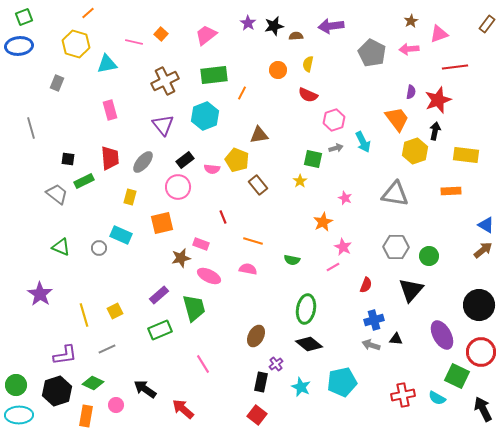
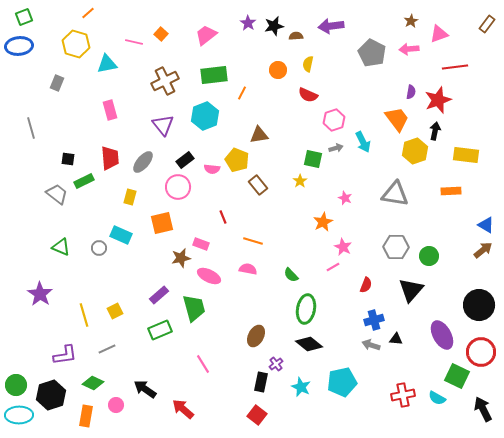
green semicircle at (292, 260): moved 1 px left, 15 px down; rotated 35 degrees clockwise
black hexagon at (57, 391): moved 6 px left, 4 px down
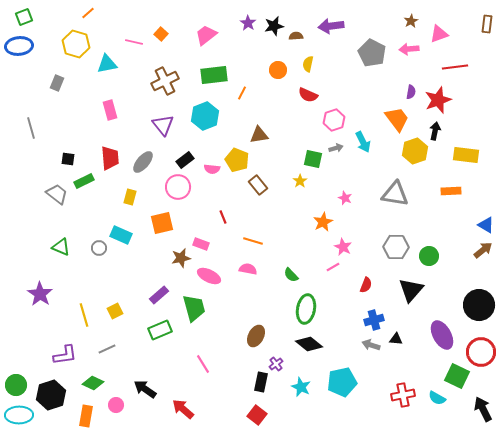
brown rectangle at (487, 24): rotated 30 degrees counterclockwise
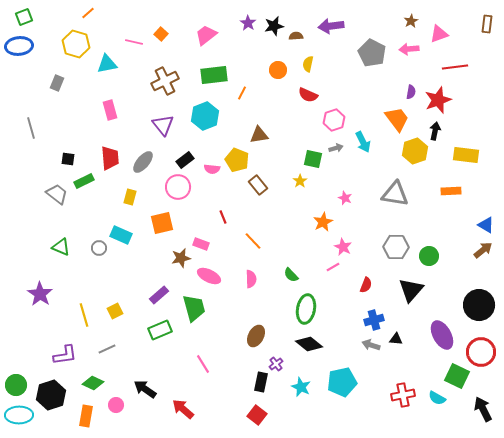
orange line at (253, 241): rotated 30 degrees clockwise
pink semicircle at (248, 269): moved 3 px right, 10 px down; rotated 78 degrees clockwise
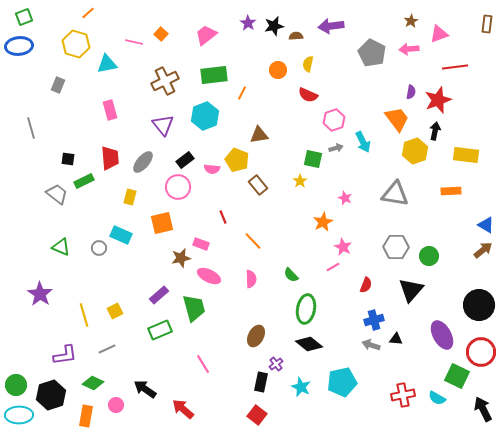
gray rectangle at (57, 83): moved 1 px right, 2 px down
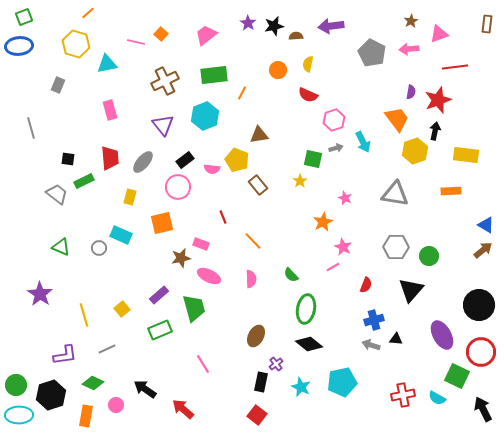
pink line at (134, 42): moved 2 px right
yellow square at (115, 311): moved 7 px right, 2 px up; rotated 14 degrees counterclockwise
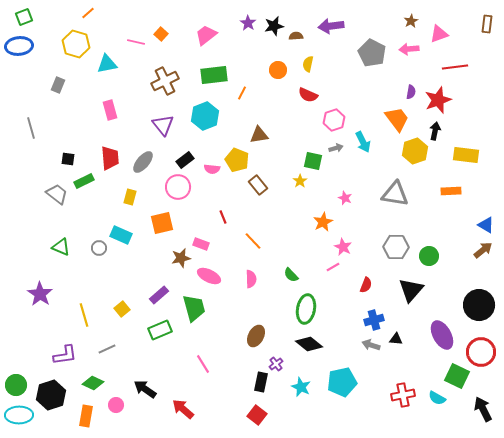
green square at (313, 159): moved 2 px down
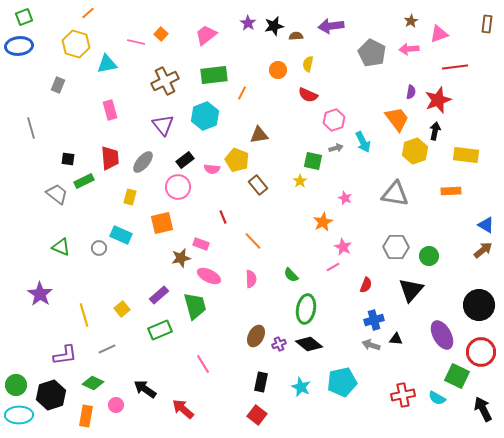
green trapezoid at (194, 308): moved 1 px right, 2 px up
purple cross at (276, 364): moved 3 px right, 20 px up; rotated 16 degrees clockwise
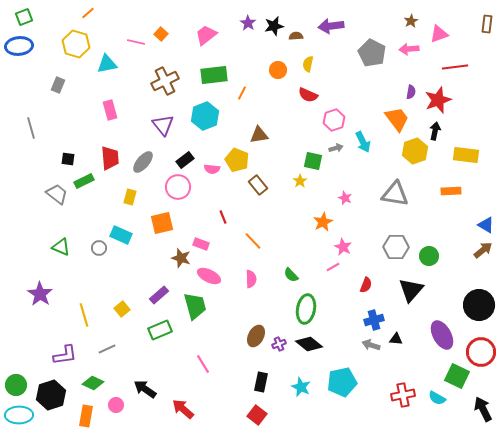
brown star at (181, 258): rotated 30 degrees clockwise
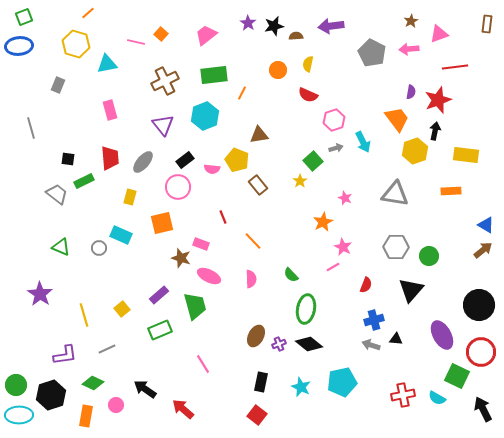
green square at (313, 161): rotated 36 degrees clockwise
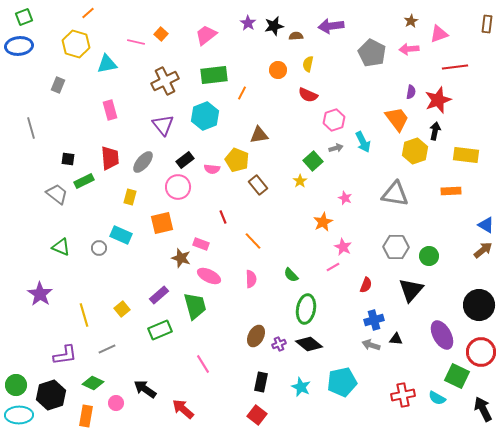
pink circle at (116, 405): moved 2 px up
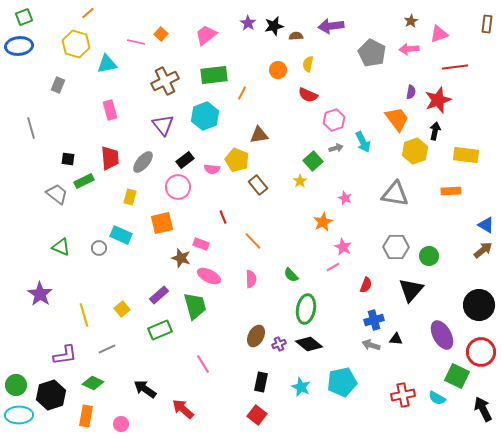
pink circle at (116, 403): moved 5 px right, 21 px down
